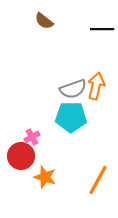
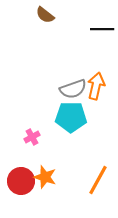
brown semicircle: moved 1 px right, 6 px up
red circle: moved 25 px down
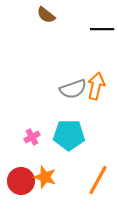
brown semicircle: moved 1 px right
cyan pentagon: moved 2 px left, 18 px down
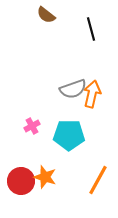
black line: moved 11 px left; rotated 75 degrees clockwise
orange arrow: moved 4 px left, 8 px down
pink cross: moved 11 px up
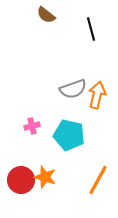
orange arrow: moved 5 px right, 1 px down
pink cross: rotated 14 degrees clockwise
cyan pentagon: rotated 12 degrees clockwise
red circle: moved 1 px up
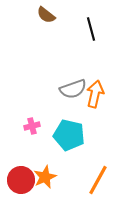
orange arrow: moved 2 px left, 1 px up
orange star: rotated 30 degrees clockwise
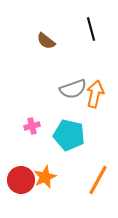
brown semicircle: moved 26 px down
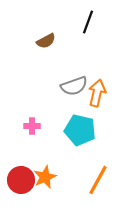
black line: moved 3 px left, 7 px up; rotated 35 degrees clockwise
brown semicircle: rotated 66 degrees counterclockwise
gray semicircle: moved 1 px right, 3 px up
orange arrow: moved 2 px right, 1 px up
pink cross: rotated 14 degrees clockwise
cyan pentagon: moved 11 px right, 5 px up
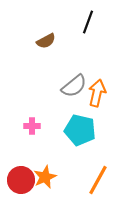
gray semicircle: rotated 20 degrees counterclockwise
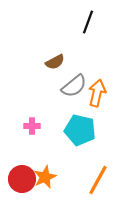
brown semicircle: moved 9 px right, 21 px down
red circle: moved 1 px right, 1 px up
